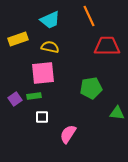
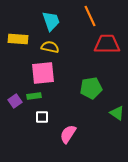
orange line: moved 1 px right
cyan trapezoid: moved 1 px right, 1 px down; rotated 85 degrees counterclockwise
yellow rectangle: rotated 24 degrees clockwise
red trapezoid: moved 2 px up
purple square: moved 2 px down
green triangle: rotated 28 degrees clockwise
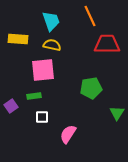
yellow semicircle: moved 2 px right, 2 px up
pink square: moved 3 px up
purple square: moved 4 px left, 5 px down
green triangle: rotated 28 degrees clockwise
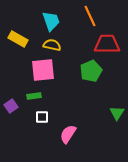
yellow rectangle: rotated 24 degrees clockwise
green pentagon: moved 17 px up; rotated 15 degrees counterclockwise
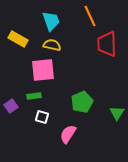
red trapezoid: rotated 92 degrees counterclockwise
green pentagon: moved 9 px left, 31 px down
white square: rotated 16 degrees clockwise
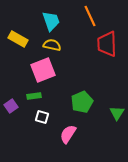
pink square: rotated 15 degrees counterclockwise
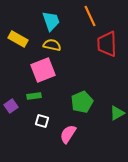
green triangle: rotated 28 degrees clockwise
white square: moved 4 px down
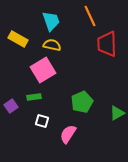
pink square: rotated 10 degrees counterclockwise
green rectangle: moved 1 px down
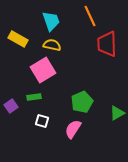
pink semicircle: moved 5 px right, 5 px up
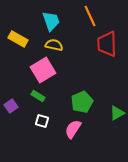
yellow semicircle: moved 2 px right
green rectangle: moved 4 px right, 1 px up; rotated 40 degrees clockwise
